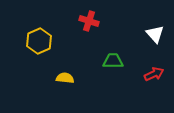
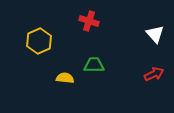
green trapezoid: moved 19 px left, 4 px down
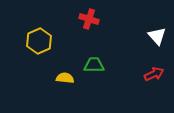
red cross: moved 2 px up
white triangle: moved 2 px right, 2 px down
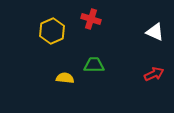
red cross: moved 2 px right
white triangle: moved 2 px left, 4 px up; rotated 24 degrees counterclockwise
yellow hexagon: moved 13 px right, 10 px up
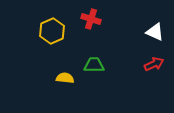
red arrow: moved 10 px up
